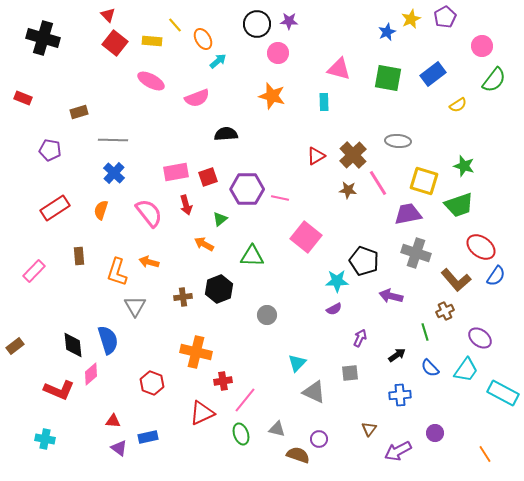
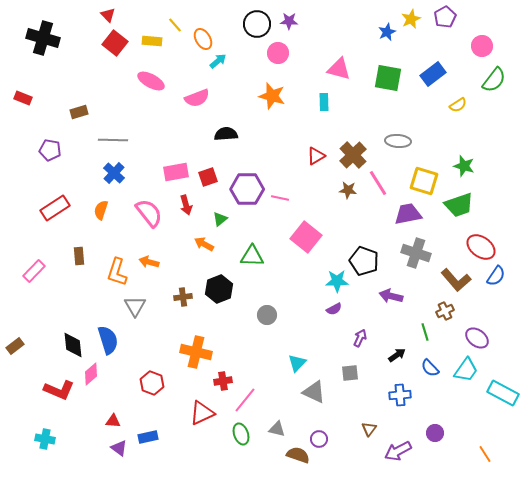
purple ellipse at (480, 338): moved 3 px left
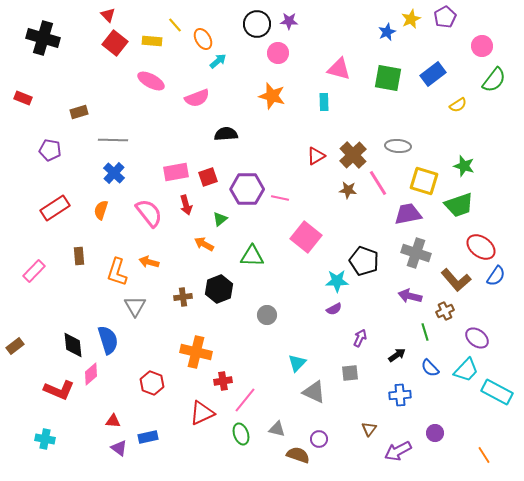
gray ellipse at (398, 141): moved 5 px down
purple arrow at (391, 296): moved 19 px right
cyan trapezoid at (466, 370): rotated 8 degrees clockwise
cyan rectangle at (503, 393): moved 6 px left, 1 px up
orange line at (485, 454): moved 1 px left, 1 px down
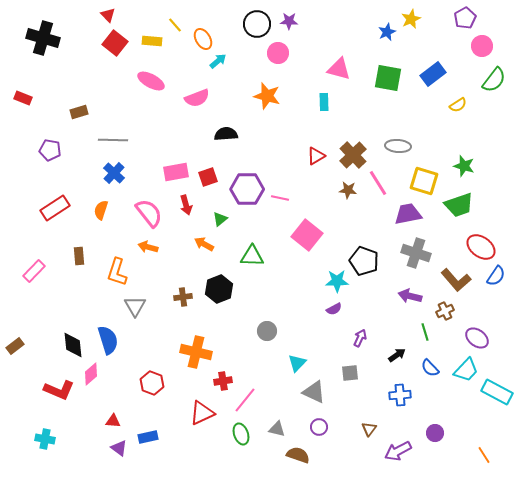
purple pentagon at (445, 17): moved 20 px right, 1 px down
orange star at (272, 96): moved 5 px left
pink square at (306, 237): moved 1 px right, 2 px up
orange arrow at (149, 262): moved 1 px left, 15 px up
gray circle at (267, 315): moved 16 px down
purple circle at (319, 439): moved 12 px up
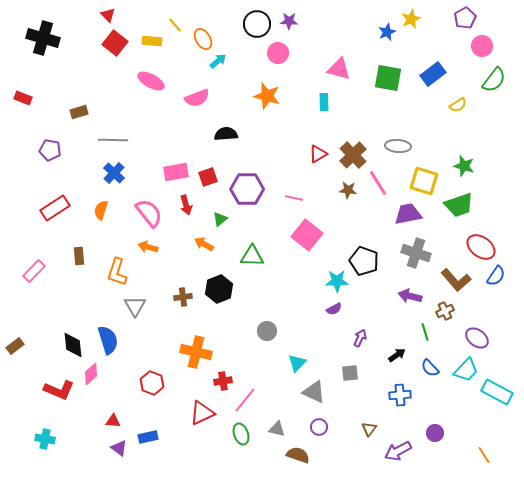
red triangle at (316, 156): moved 2 px right, 2 px up
pink line at (280, 198): moved 14 px right
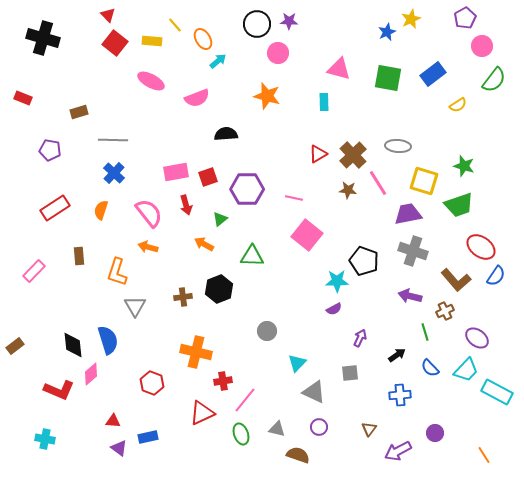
gray cross at (416, 253): moved 3 px left, 2 px up
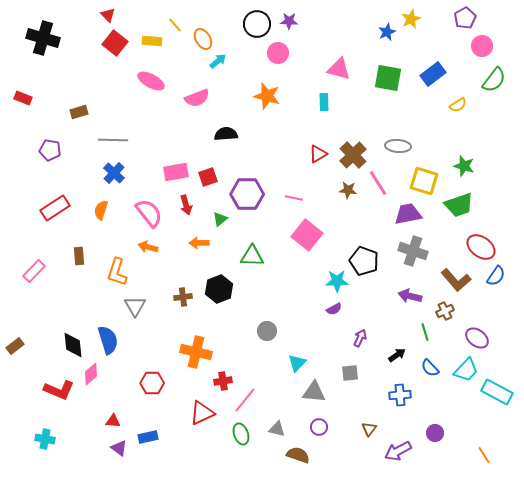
purple hexagon at (247, 189): moved 5 px down
orange arrow at (204, 244): moved 5 px left, 1 px up; rotated 30 degrees counterclockwise
red hexagon at (152, 383): rotated 20 degrees counterclockwise
gray triangle at (314, 392): rotated 20 degrees counterclockwise
